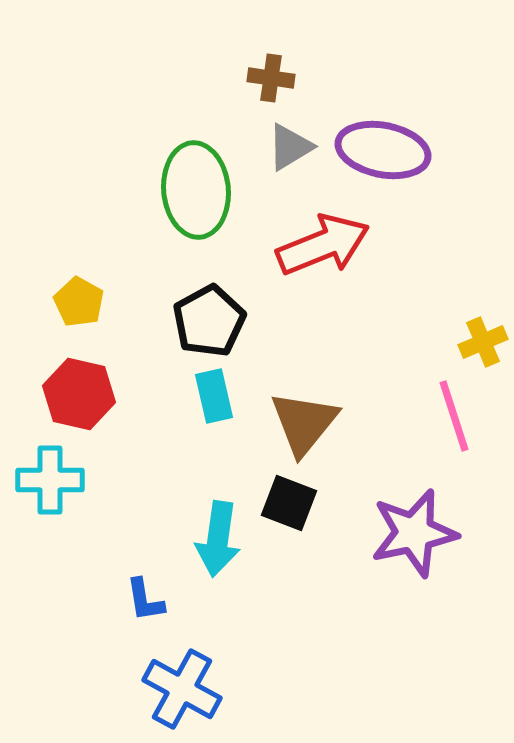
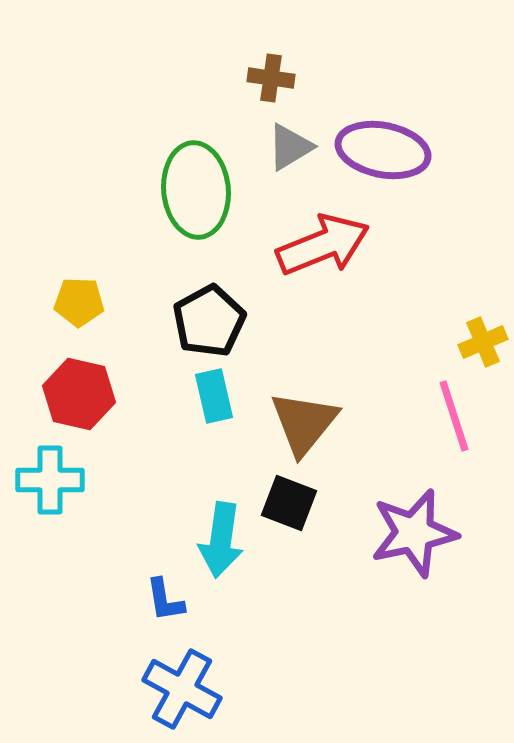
yellow pentagon: rotated 27 degrees counterclockwise
cyan arrow: moved 3 px right, 1 px down
blue L-shape: moved 20 px right
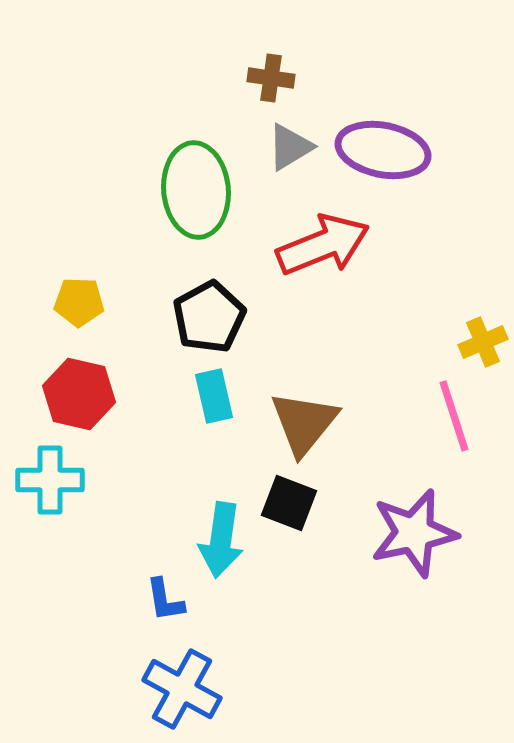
black pentagon: moved 4 px up
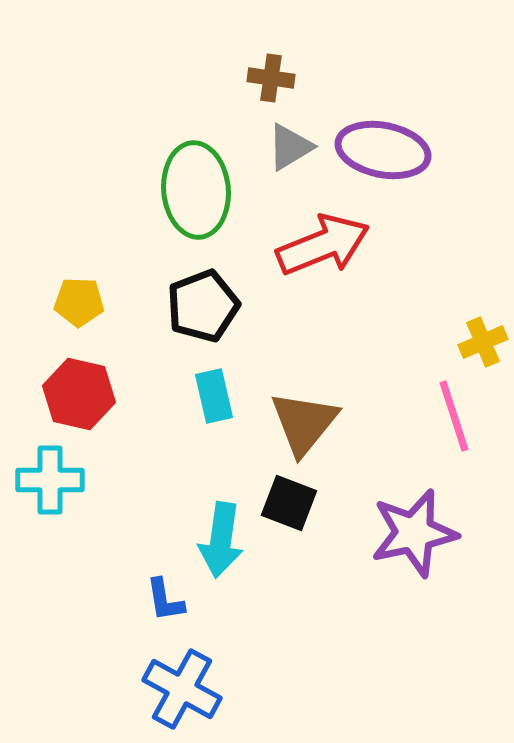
black pentagon: moved 6 px left, 11 px up; rotated 8 degrees clockwise
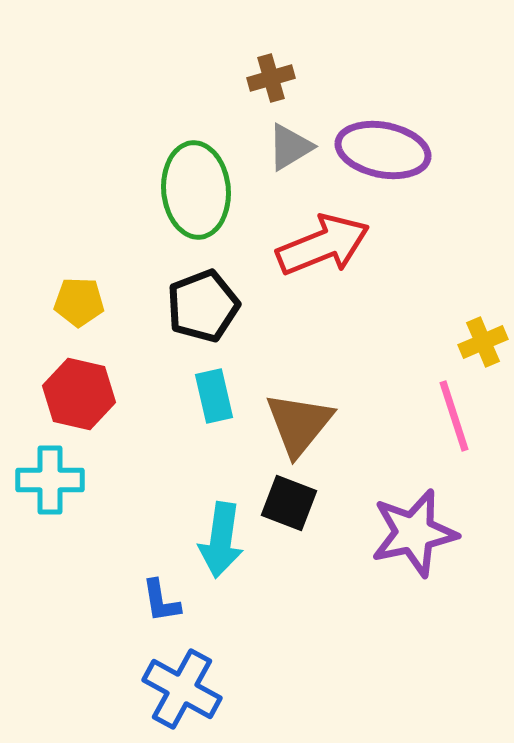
brown cross: rotated 24 degrees counterclockwise
brown triangle: moved 5 px left, 1 px down
blue L-shape: moved 4 px left, 1 px down
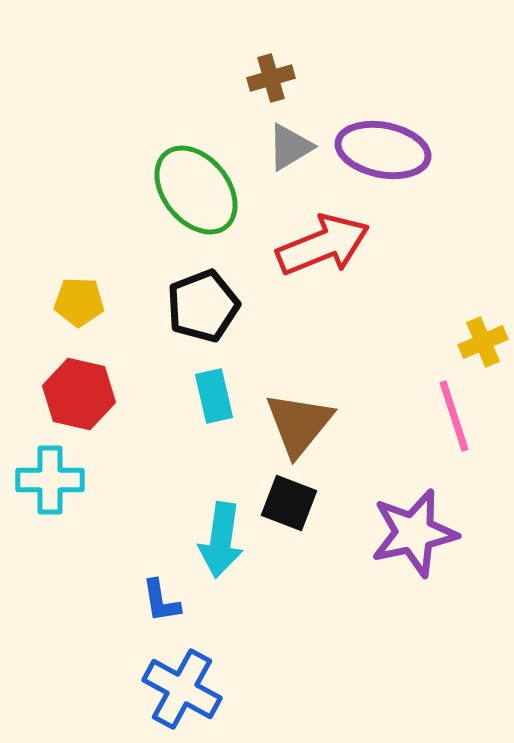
green ellipse: rotated 34 degrees counterclockwise
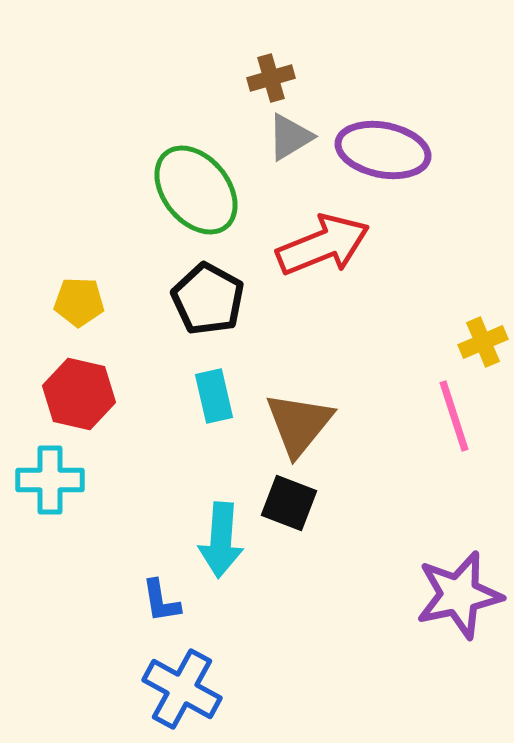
gray triangle: moved 10 px up
black pentagon: moved 5 px right, 7 px up; rotated 22 degrees counterclockwise
purple star: moved 45 px right, 62 px down
cyan arrow: rotated 4 degrees counterclockwise
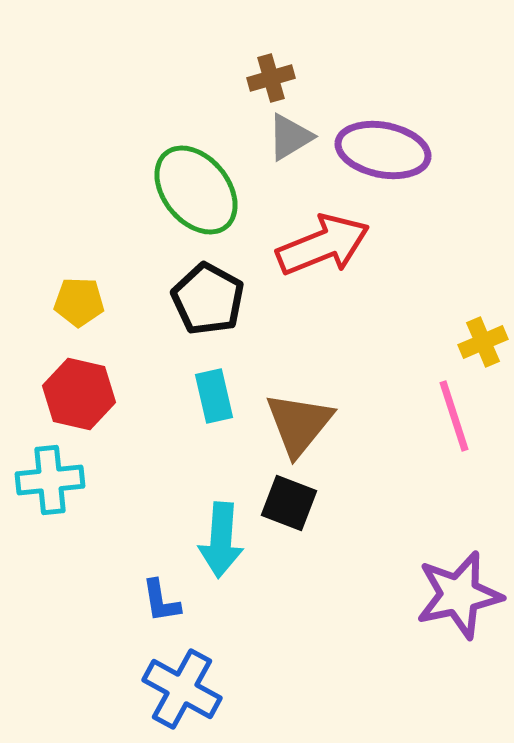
cyan cross: rotated 6 degrees counterclockwise
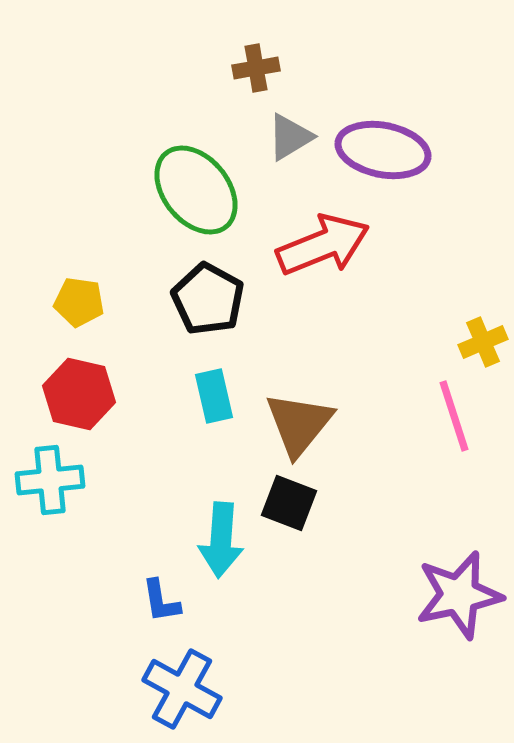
brown cross: moved 15 px left, 10 px up; rotated 6 degrees clockwise
yellow pentagon: rotated 6 degrees clockwise
